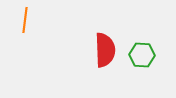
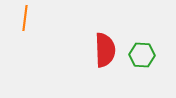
orange line: moved 2 px up
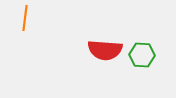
red semicircle: rotated 96 degrees clockwise
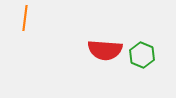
green hexagon: rotated 20 degrees clockwise
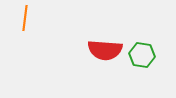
green hexagon: rotated 15 degrees counterclockwise
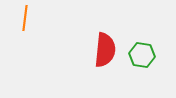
red semicircle: rotated 88 degrees counterclockwise
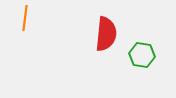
red semicircle: moved 1 px right, 16 px up
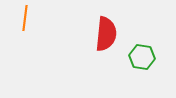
green hexagon: moved 2 px down
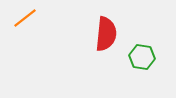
orange line: rotated 45 degrees clockwise
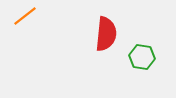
orange line: moved 2 px up
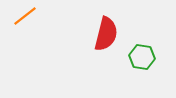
red semicircle: rotated 8 degrees clockwise
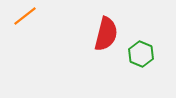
green hexagon: moved 1 px left, 3 px up; rotated 15 degrees clockwise
